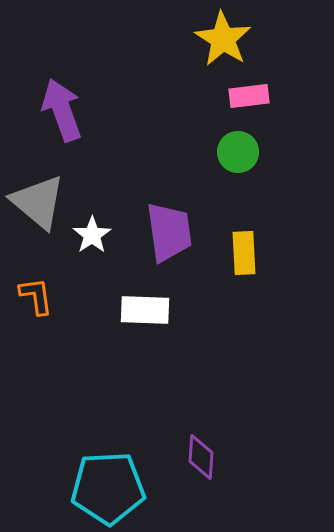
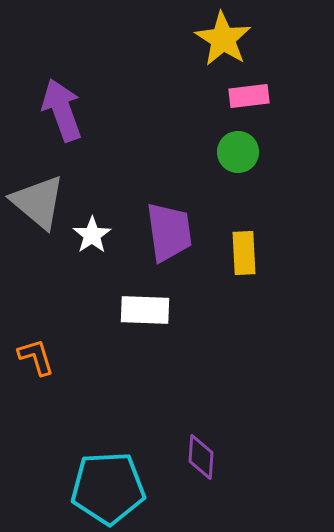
orange L-shape: moved 61 px down; rotated 9 degrees counterclockwise
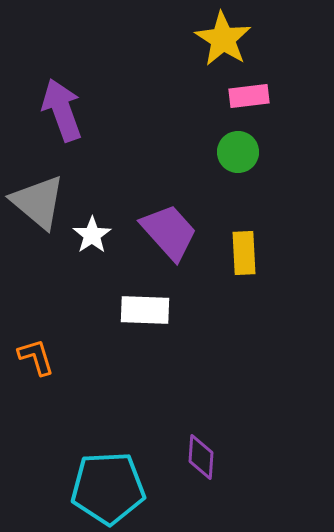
purple trapezoid: rotated 34 degrees counterclockwise
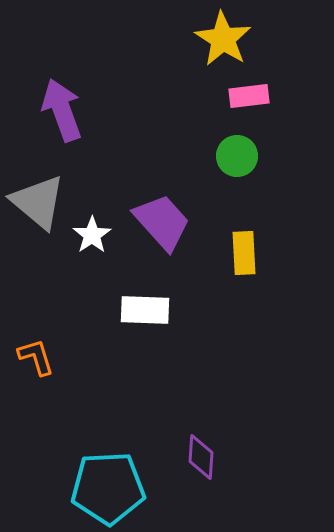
green circle: moved 1 px left, 4 px down
purple trapezoid: moved 7 px left, 10 px up
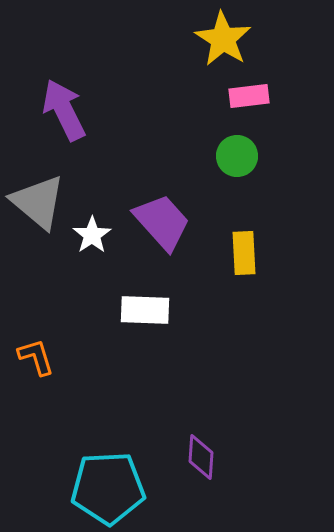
purple arrow: moved 2 px right; rotated 6 degrees counterclockwise
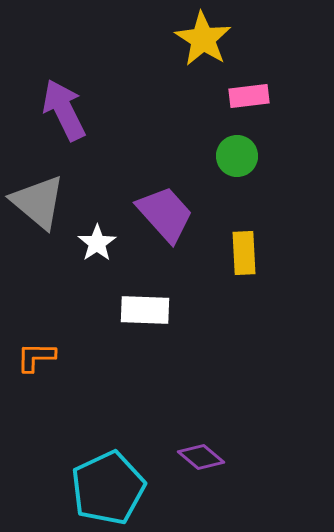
yellow star: moved 20 px left
purple trapezoid: moved 3 px right, 8 px up
white star: moved 5 px right, 8 px down
orange L-shape: rotated 72 degrees counterclockwise
purple diamond: rotated 54 degrees counterclockwise
cyan pentagon: rotated 22 degrees counterclockwise
